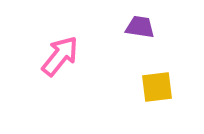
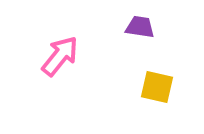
yellow square: rotated 20 degrees clockwise
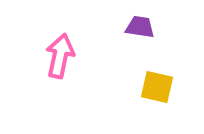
pink arrow: rotated 27 degrees counterclockwise
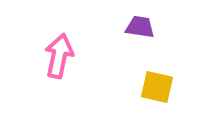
pink arrow: moved 1 px left
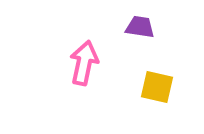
pink arrow: moved 25 px right, 7 px down
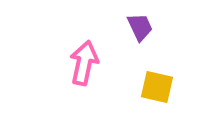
purple trapezoid: rotated 56 degrees clockwise
